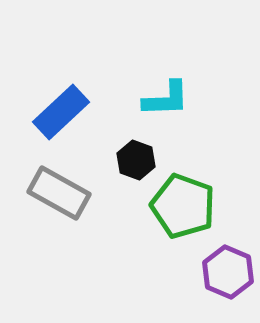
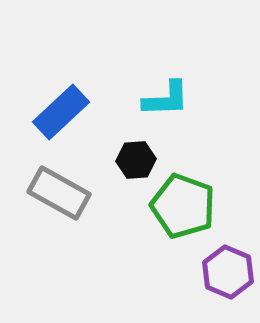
black hexagon: rotated 24 degrees counterclockwise
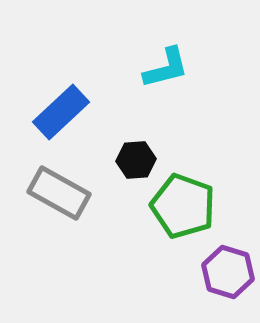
cyan L-shape: moved 31 px up; rotated 12 degrees counterclockwise
purple hexagon: rotated 6 degrees counterclockwise
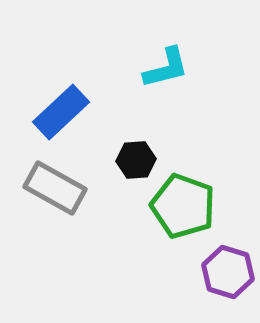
gray rectangle: moved 4 px left, 5 px up
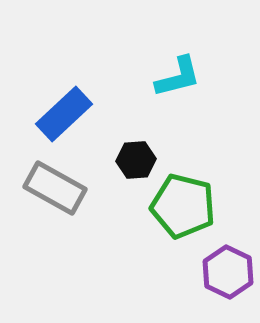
cyan L-shape: moved 12 px right, 9 px down
blue rectangle: moved 3 px right, 2 px down
green pentagon: rotated 6 degrees counterclockwise
purple hexagon: rotated 9 degrees clockwise
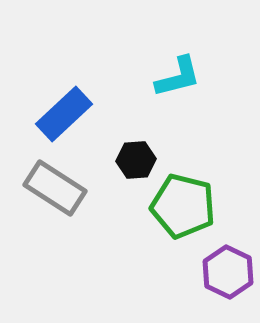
gray rectangle: rotated 4 degrees clockwise
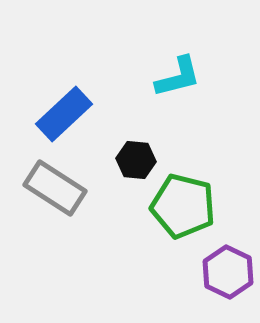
black hexagon: rotated 9 degrees clockwise
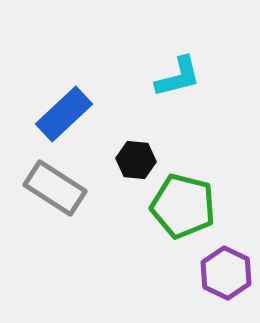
purple hexagon: moved 2 px left, 1 px down
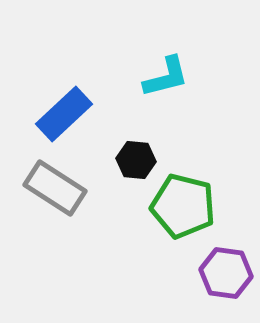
cyan L-shape: moved 12 px left
purple hexagon: rotated 18 degrees counterclockwise
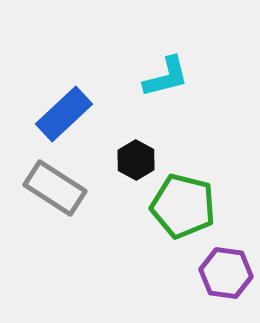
black hexagon: rotated 24 degrees clockwise
